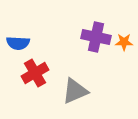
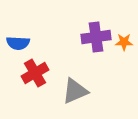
purple cross: rotated 20 degrees counterclockwise
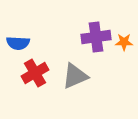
gray triangle: moved 15 px up
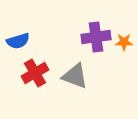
blue semicircle: moved 2 px up; rotated 20 degrees counterclockwise
gray triangle: rotated 44 degrees clockwise
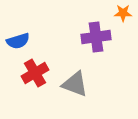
orange star: moved 1 px left, 29 px up
gray triangle: moved 8 px down
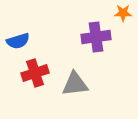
red cross: rotated 12 degrees clockwise
gray triangle: rotated 28 degrees counterclockwise
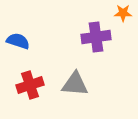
blue semicircle: rotated 145 degrees counterclockwise
red cross: moved 5 px left, 12 px down
gray triangle: rotated 12 degrees clockwise
